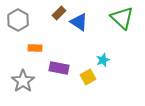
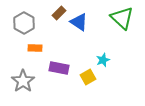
gray hexagon: moved 6 px right, 3 px down
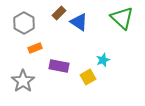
orange rectangle: rotated 24 degrees counterclockwise
purple rectangle: moved 2 px up
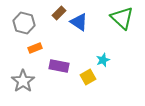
gray hexagon: rotated 15 degrees counterclockwise
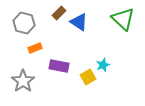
green triangle: moved 1 px right, 1 px down
cyan star: moved 5 px down
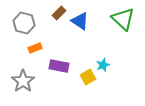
blue triangle: moved 1 px right, 1 px up
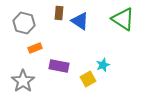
brown rectangle: rotated 40 degrees counterclockwise
green triangle: rotated 10 degrees counterclockwise
yellow square: moved 2 px down
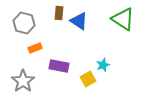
blue triangle: moved 1 px left
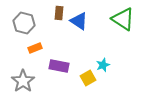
yellow square: moved 1 px up
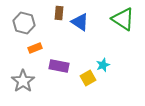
blue triangle: moved 1 px right, 1 px down
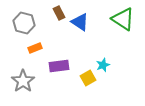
brown rectangle: rotated 32 degrees counterclockwise
purple rectangle: rotated 18 degrees counterclockwise
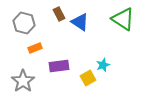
brown rectangle: moved 1 px down
